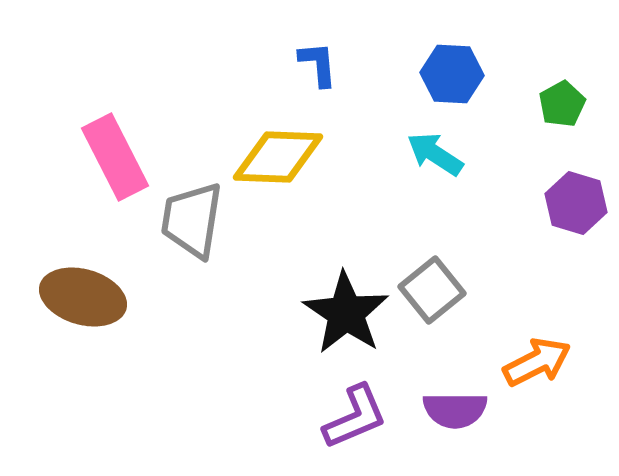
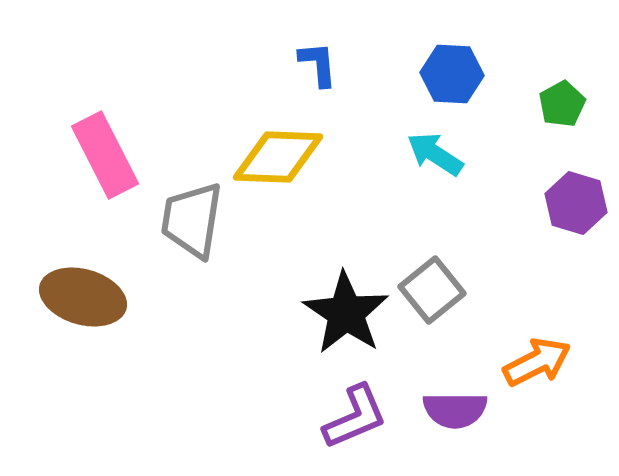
pink rectangle: moved 10 px left, 2 px up
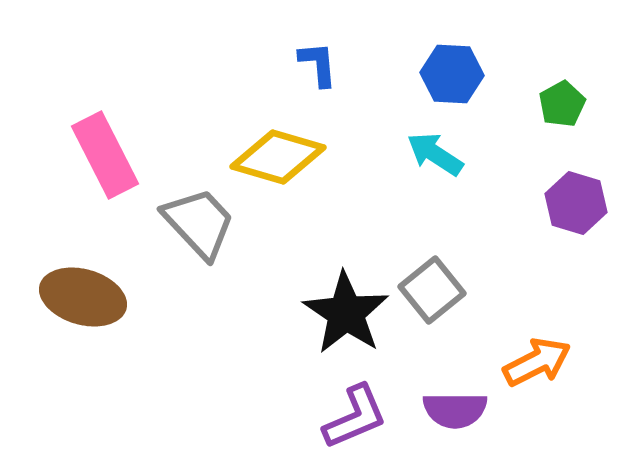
yellow diamond: rotated 14 degrees clockwise
gray trapezoid: moved 7 px right, 3 px down; rotated 128 degrees clockwise
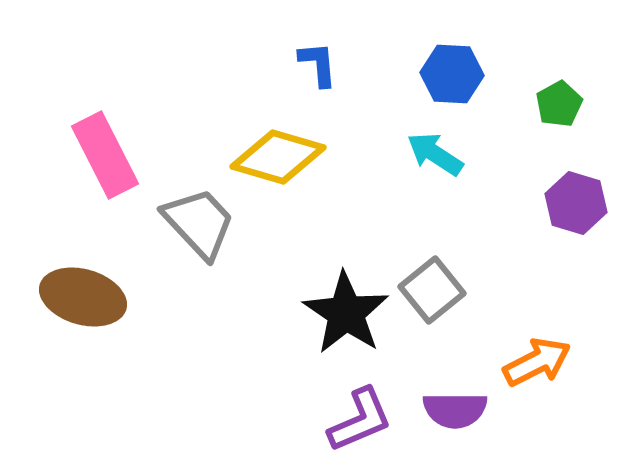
green pentagon: moved 3 px left
purple L-shape: moved 5 px right, 3 px down
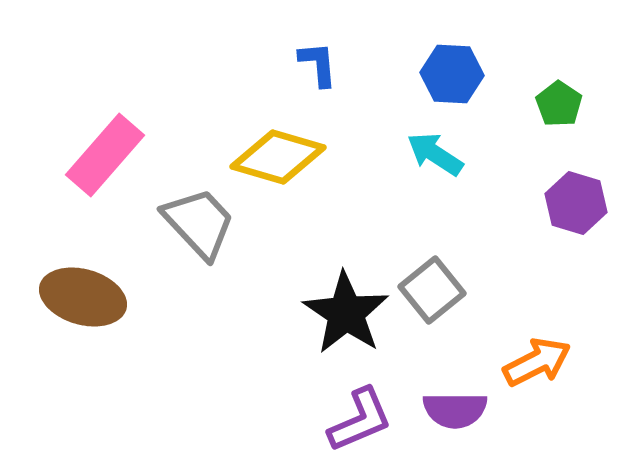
green pentagon: rotated 9 degrees counterclockwise
pink rectangle: rotated 68 degrees clockwise
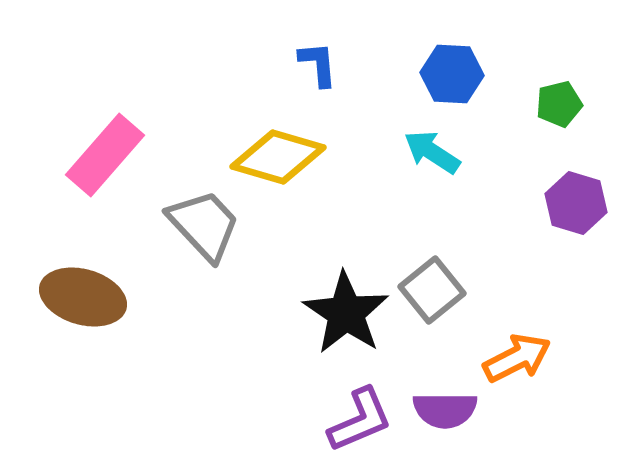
green pentagon: rotated 24 degrees clockwise
cyan arrow: moved 3 px left, 2 px up
gray trapezoid: moved 5 px right, 2 px down
orange arrow: moved 20 px left, 4 px up
purple semicircle: moved 10 px left
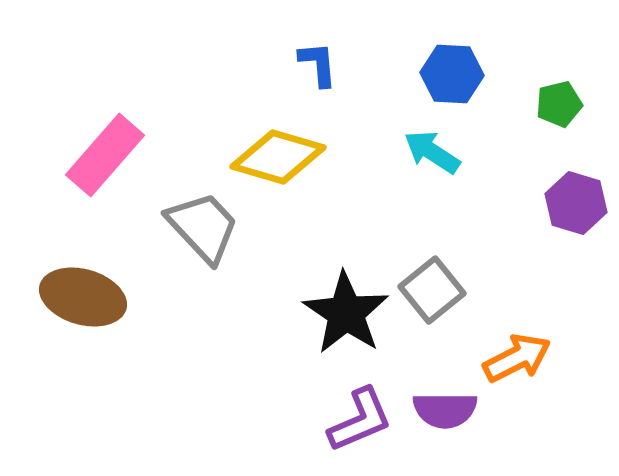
gray trapezoid: moved 1 px left, 2 px down
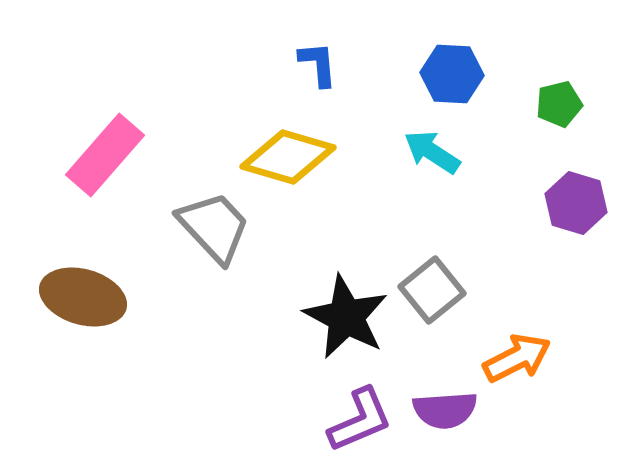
yellow diamond: moved 10 px right
gray trapezoid: moved 11 px right
black star: moved 4 px down; rotated 6 degrees counterclockwise
purple semicircle: rotated 4 degrees counterclockwise
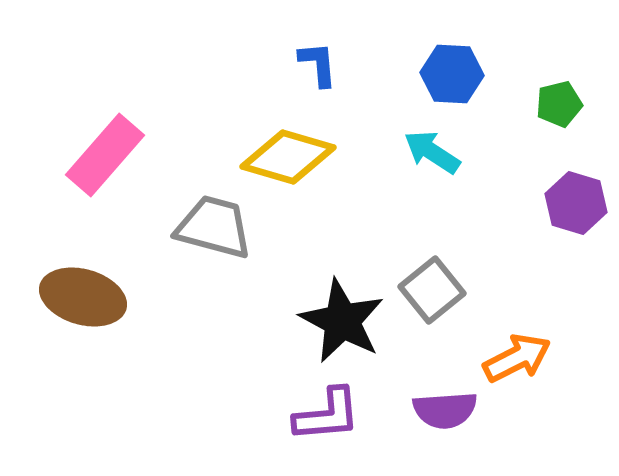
gray trapezoid: rotated 32 degrees counterclockwise
black star: moved 4 px left, 4 px down
purple L-shape: moved 33 px left, 5 px up; rotated 18 degrees clockwise
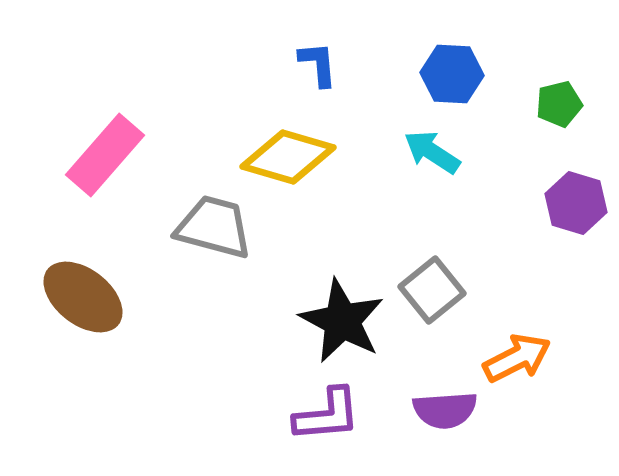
brown ellipse: rotated 22 degrees clockwise
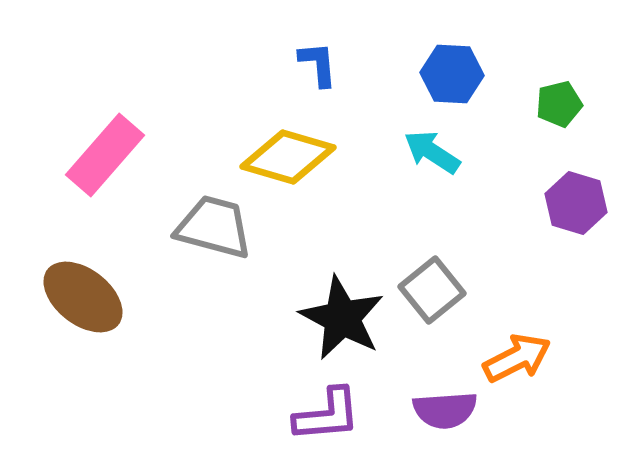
black star: moved 3 px up
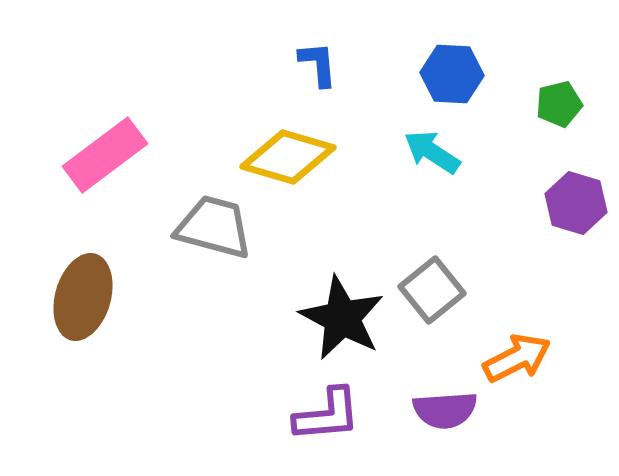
pink rectangle: rotated 12 degrees clockwise
brown ellipse: rotated 68 degrees clockwise
